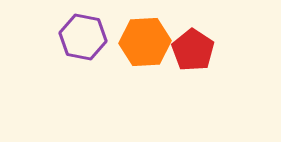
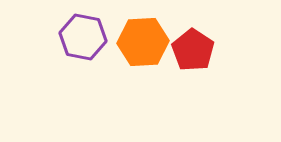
orange hexagon: moved 2 px left
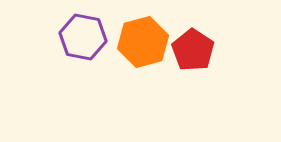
orange hexagon: rotated 12 degrees counterclockwise
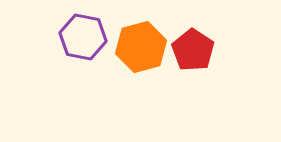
orange hexagon: moved 2 px left, 5 px down
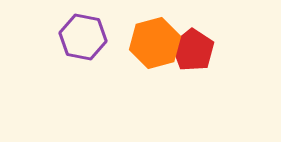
orange hexagon: moved 14 px right, 4 px up
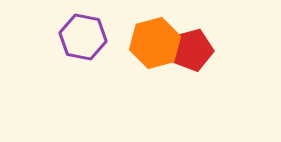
red pentagon: moved 1 px left; rotated 24 degrees clockwise
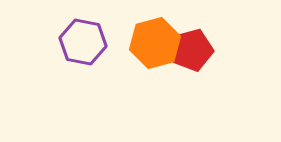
purple hexagon: moved 5 px down
